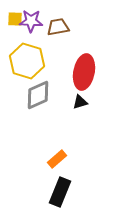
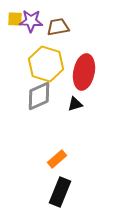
yellow hexagon: moved 19 px right, 3 px down
gray diamond: moved 1 px right, 1 px down
black triangle: moved 5 px left, 2 px down
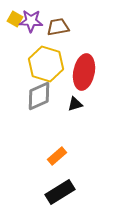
yellow square: rotated 28 degrees clockwise
orange rectangle: moved 3 px up
black rectangle: rotated 36 degrees clockwise
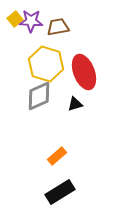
yellow square: rotated 21 degrees clockwise
red ellipse: rotated 32 degrees counterclockwise
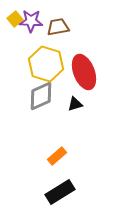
gray diamond: moved 2 px right
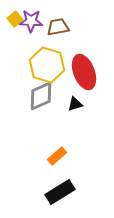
yellow hexagon: moved 1 px right, 1 px down
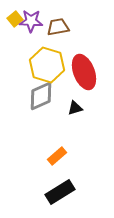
black triangle: moved 4 px down
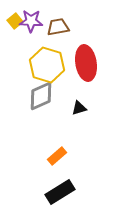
yellow square: moved 2 px down
red ellipse: moved 2 px right, 9 px up; rotated 12 degrees clockwise
black triangle: moved 4 px right
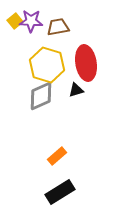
black triangle: moved 3 px left, 18 px up
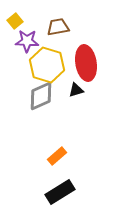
purple star: moved 4 px left, 20 px down
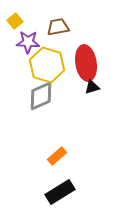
purple star: moved 1 px right, 1 px down
black triangle: moved 16 px right, 3 px up
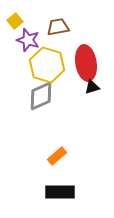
purple star: moved 2 px up; rotated 15 degrees clockwise
black rectangle: rotated 32 degrees clockwise
